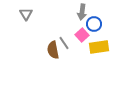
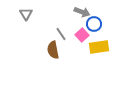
gray arrow: rotated 77 degrees counterclockwise
gray line: moved 3 px left, 9 px up
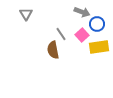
blue circle: moved 3 px right
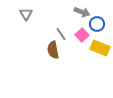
yellow rectangle: moved 1 px right, 1 px down; rotated 30 degrees clockwise
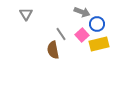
yellow rectangle: moved 1 px left, 4 px up; rotated 36 degrees counterclockwise
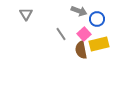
gray arrow: moved 3 px left, 1 px up
blue circle: moved 5 px up
pink square: moved 2 px right, 1 px up
brown semicircle: moved 28 px right
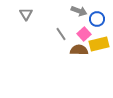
brown semicircle: moved 2 px left; rotated 102 degrees clockwise
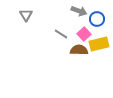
gray triangle: moved 1 px down
gray line: rotated 24 degrees counterclockwise
